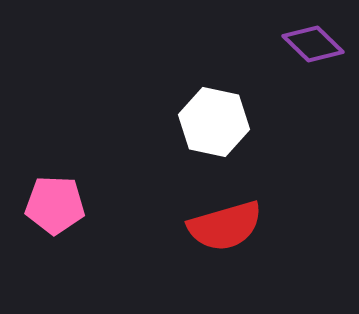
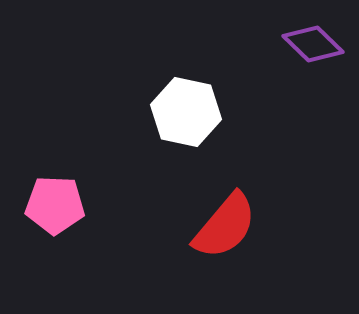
white hexagon: moved 28 px left, 10 px up
red semicircle: rotated 34 degrees counterclockwise
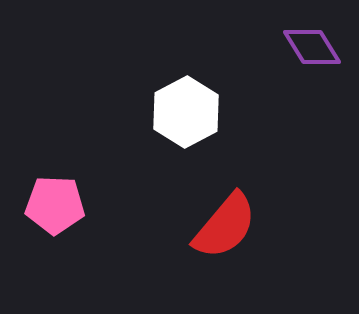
purple diamond: moved 1 px left, 3 px down; rotated 14 degrees clockwise
white hexagon: rotated 20 degrees clockwise
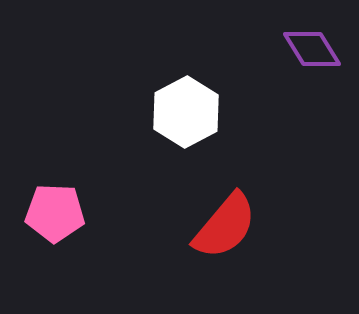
purple diamond: moved 2 px down
pink pentagon: moved 8 px down
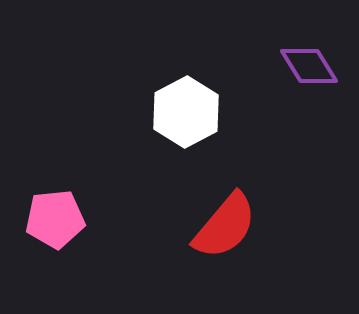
purple diamond: moved 3 px left, 17 px down
pink pentagon: moved 6 px down; rotated 8 degrees counterclockwise
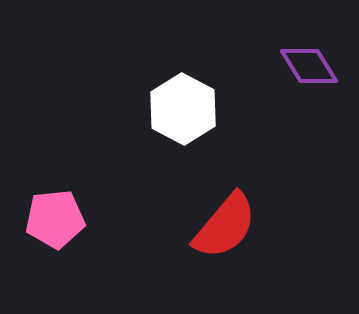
white hexagon: moved 3 px left, 3 px up; rotated 4 degrees counterclockwise
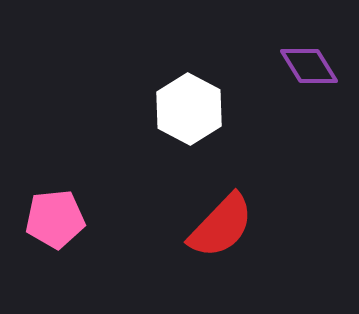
white hexagon: moved 6 px right
red semicircle: moved 4 px left; rotated 4 degrees clockwise
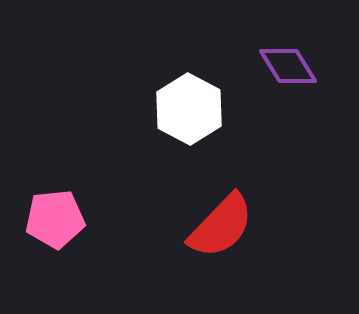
purple diamond: moved 21 px left
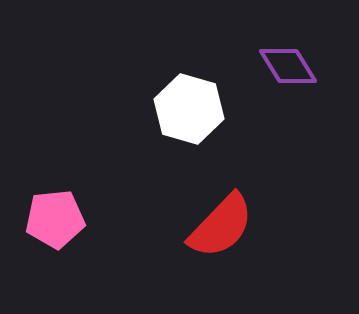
white hexagon: rotated 12 degrees counterclockwise
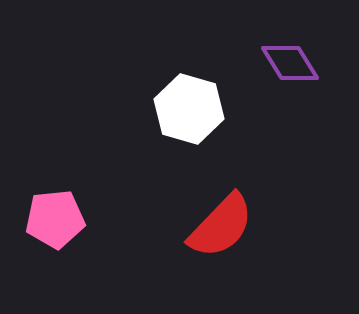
purple diamond: moved 2 px right, 3 px up
